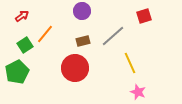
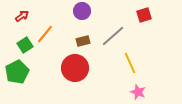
red square: moved 1 px up
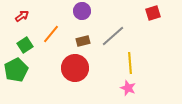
red square: moved 9 px right, 2 px up
orange line: moved 6 px right
yellow line: rotated 20 degrees clockwise
green pentagon: moved 1 px left, 2 px up
pink star: moved 10 px left, 4 px up
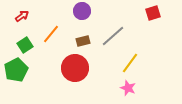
yellow line: rotated 40 degrees clockwise
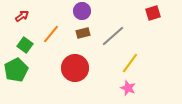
brown rectangle: moved 8 px up
green square: rotated 21 degrees counterclockwise
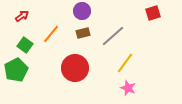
yellow line: moved 5 px left
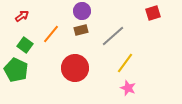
brown rectangle: moved 2 px left, 3 px up
green pentagon: rotated 20 degrees counterclockwise
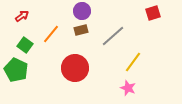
yellow line: moved 8 px right, 1 px up
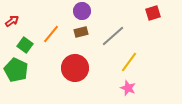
red arrow: moved 10 px left, 5 px down
brown rectangle: moved 2 px down
yellow line: moved 4 px left
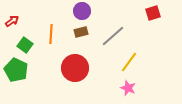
orange line: rotated 36 degrees counterclockwise
